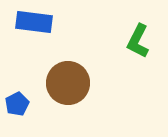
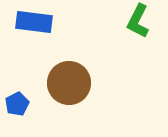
green L-shape: moved 20 px up
brown circle: moved 1 px right
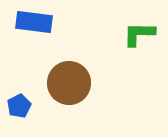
green L-shape: moved 1 px right, 13 px down; rotated 64 degrees clockwise
blue pentagon: moved 2 px right, 2 px down
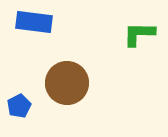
brown circle: moved 2 px left
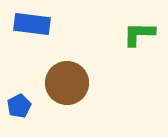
blue rectangle: moved 2 px left, 2 px down
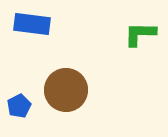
green L-shape: moved 1 px right
brown circle: moved 1 px left, 7 px down
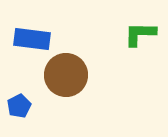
blue rectangle: moved 15 px down
brown circle: moved 15 px up
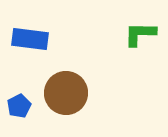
blue rectangle: moved 2 px left
brown circle: moved 18 px down
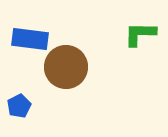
brown circle: moved 26 px up
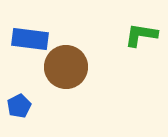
green L-shape: moved 1 px right, 1 px down; rotated 8 degrees clockwise
